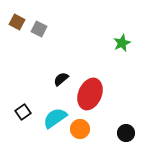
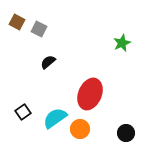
black semicircle: moved 13 px left, 17 px up
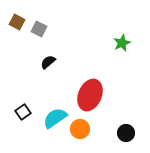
red ellipse: moved 1 px down
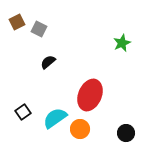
brown square: rotated 35 degrees clockwise
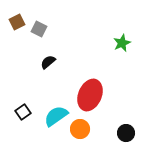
cyan semicircle: moved 1 px right, 2 px up
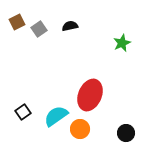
gray square: rotated 28 degrees clockwise
black semicircle: moved 22 px right, 36 px up; rotated 28 degrees clockwise
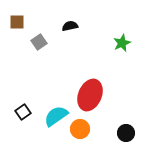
brown square: rotated 28 degrees clockwise
gray square: moved 13 px down
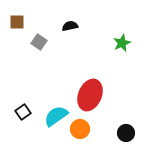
gray square: rotated 21 degrees counterclockwise
